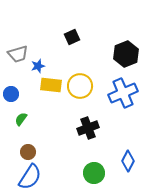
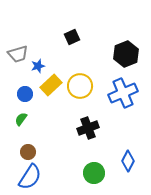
yellow rectangle: rotated 50 degrees counterclockwise
blue circle: moved 14 px right
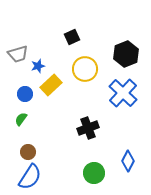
yellow circle: moved 5 px right, 17 px up
blue cross: rotated 24 degrees counterclockwise
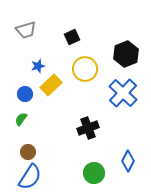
gray trapezoid: moved 8 px right, 24 px up
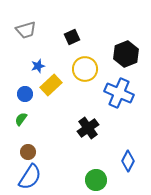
blue cross: moved 4 px left; rotated 20 degrees counterclockwise
black cross: rotated 15 degrees counterclockwise
green circle: moved 2 px right, 7 px down
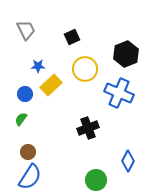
gray trapezoid: rotated 100 degrees counterclockwise
blue star: rotated 16 degrees clockwise
black cross: rotated 15 degrees clockwise
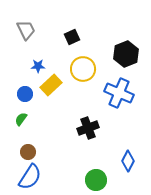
yellow circle: moved 2 px left
